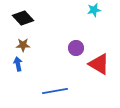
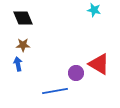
cyan star: rotated 24 degrees clockwise
black diamond: rotated 20 degrees clockwise
purple circle: moved 25 px down
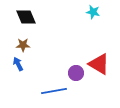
cyan star: moved 1 px left, 2 px down
black diamond: moved 3 px right, 1 px up
blue arrow: rotated 16 degrees counterclockwise
blue line: moved 1 px left
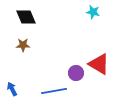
blue arrow: moved 6 px left, 25 px down
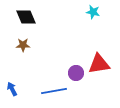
red triangle: rotated 40 degrees counterclockwise
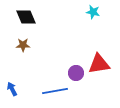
blue line: moved 1 px right
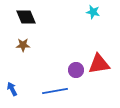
purple circle: moved 3 px up
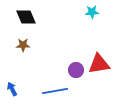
cyan star: moved 1 px left; rotated 16 degrees counterclockwise
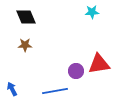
brown star: moved 2 px right
purple circle: moved 1 px down
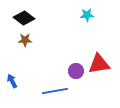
cyan star: moved 5 px left, 3 px down
black diamond: moved 2 px left, 1 px down; rotated 30 degrees counterclockwise
brown star: moved 5 px up
blue arrow: moved 8 px up
